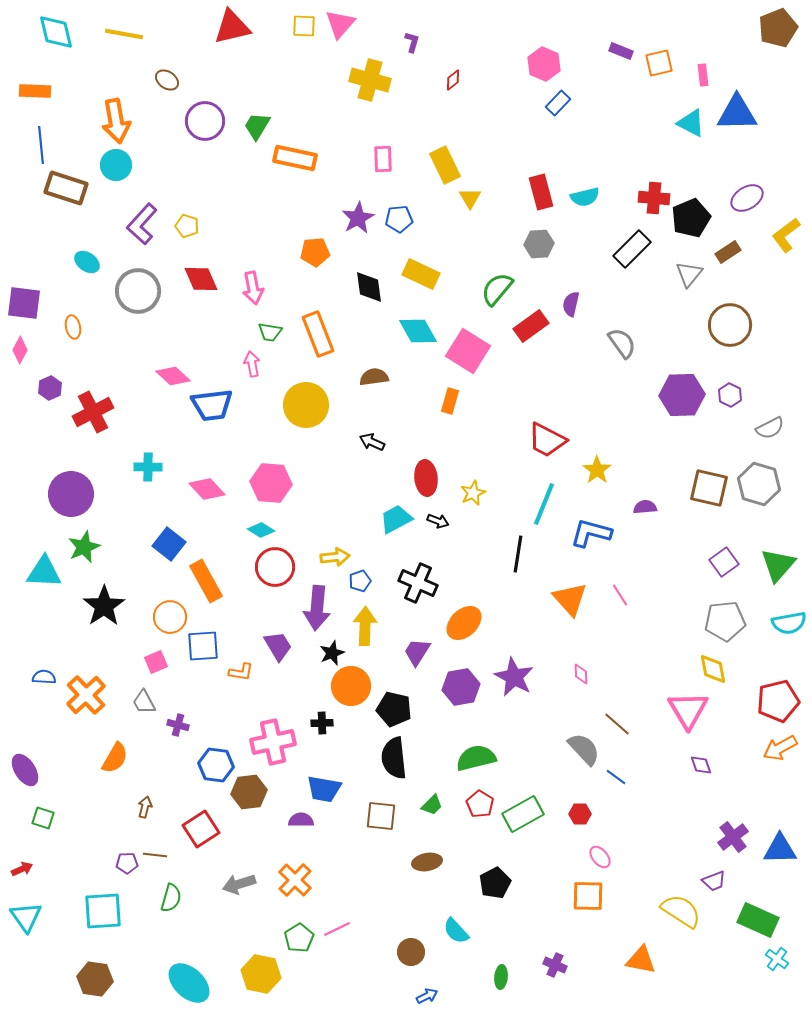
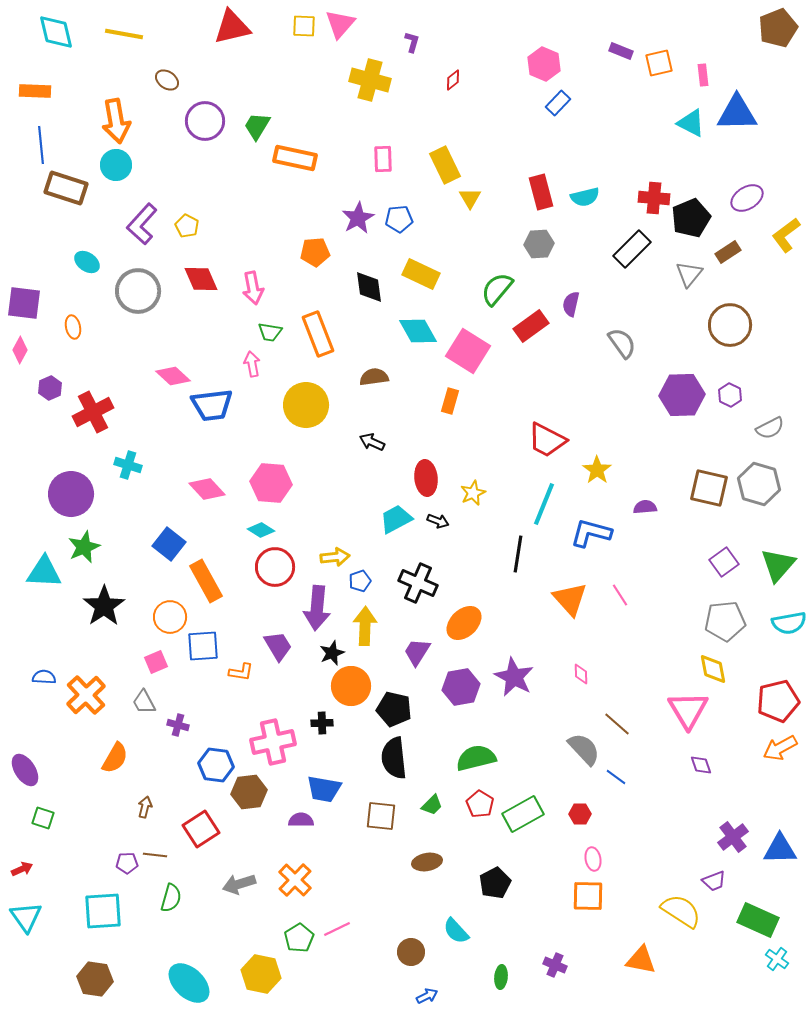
yellow pentagon at (187, 226): rotated 10 degrees clockwise
cyan cross at (148, 467): moved 20 px left, 2 px up; rotated 16 degrees clockwise
pink ellipse at (600, 857): moved 7 px left, 2 px down; rotated 30 degrees clockwise
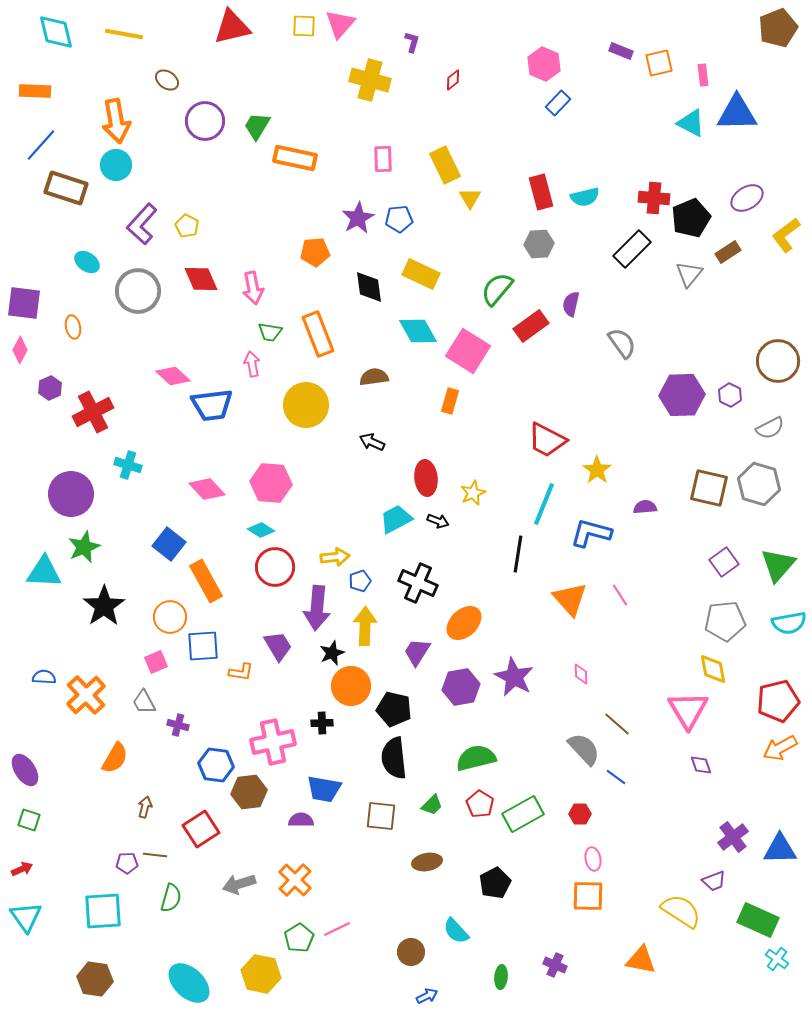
blue line at (41, 145): rotated 48 degrees clockwise
brown circle at (730, 325): moved 48 px right, 36 px down
green square at (43, 818): moved 14 px left, 2 px down
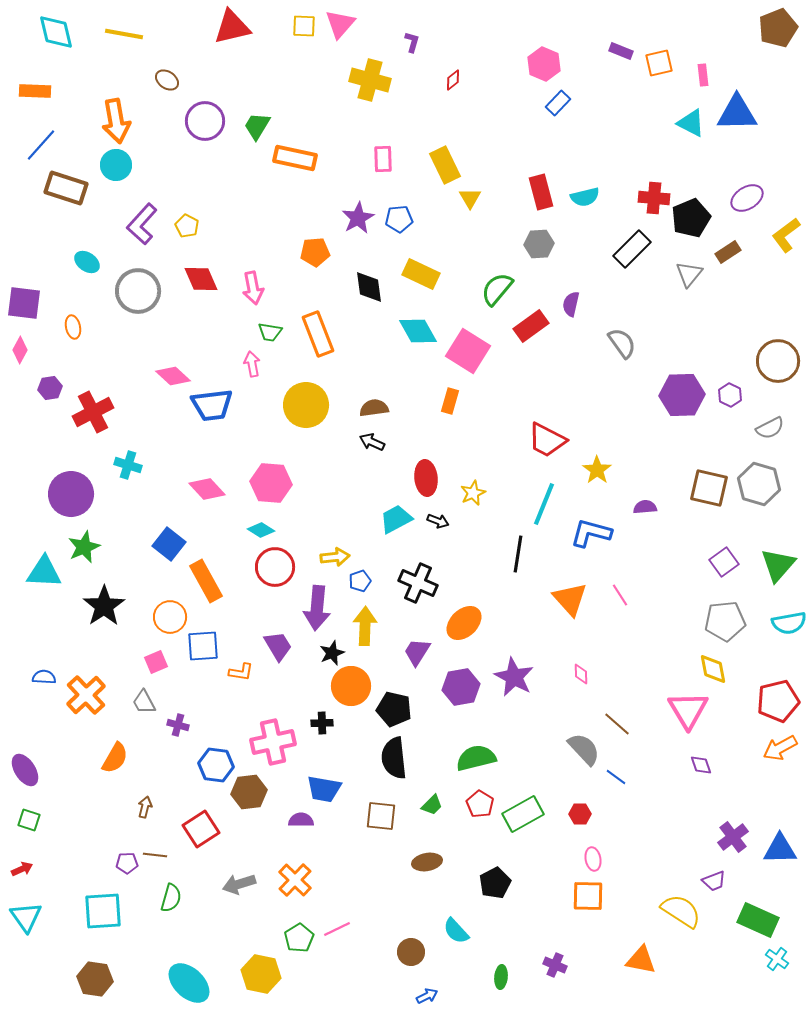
brown semicircle at (374, 377): moved 31 px down
purple hexagon at (50, 388): rotated 15 degrees clockwise
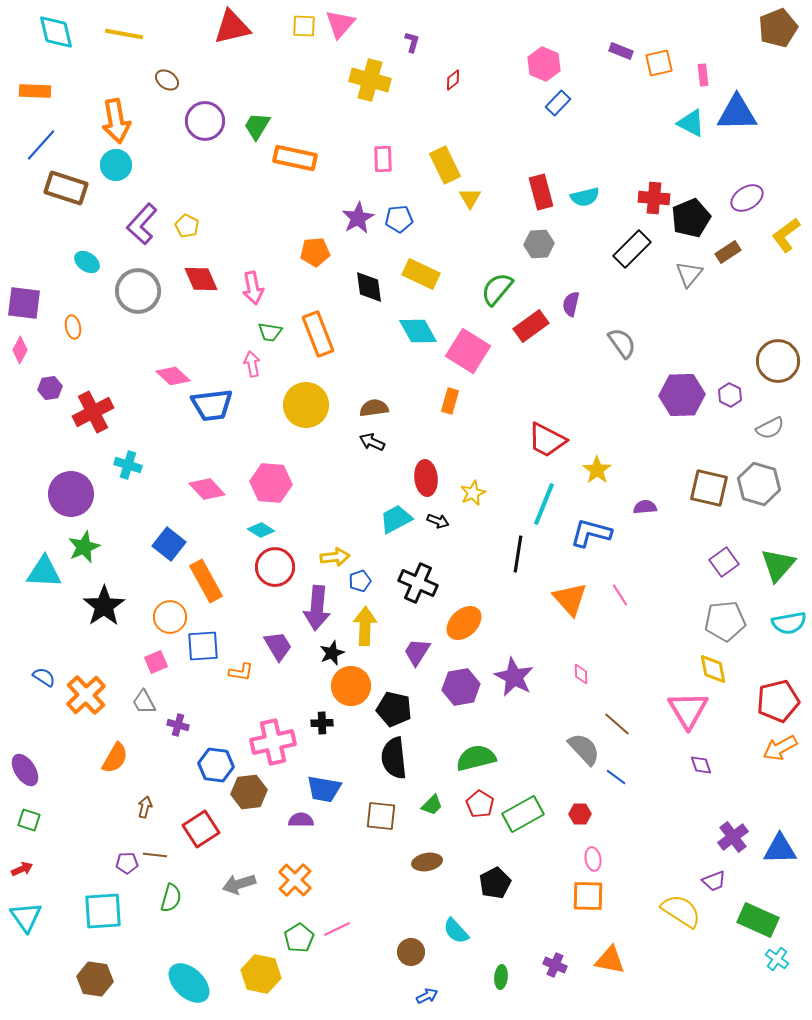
blue semicircle at (44, 677): rotated 30 degrees clockwise
orange triangle at (641, 960): moved 31 px left
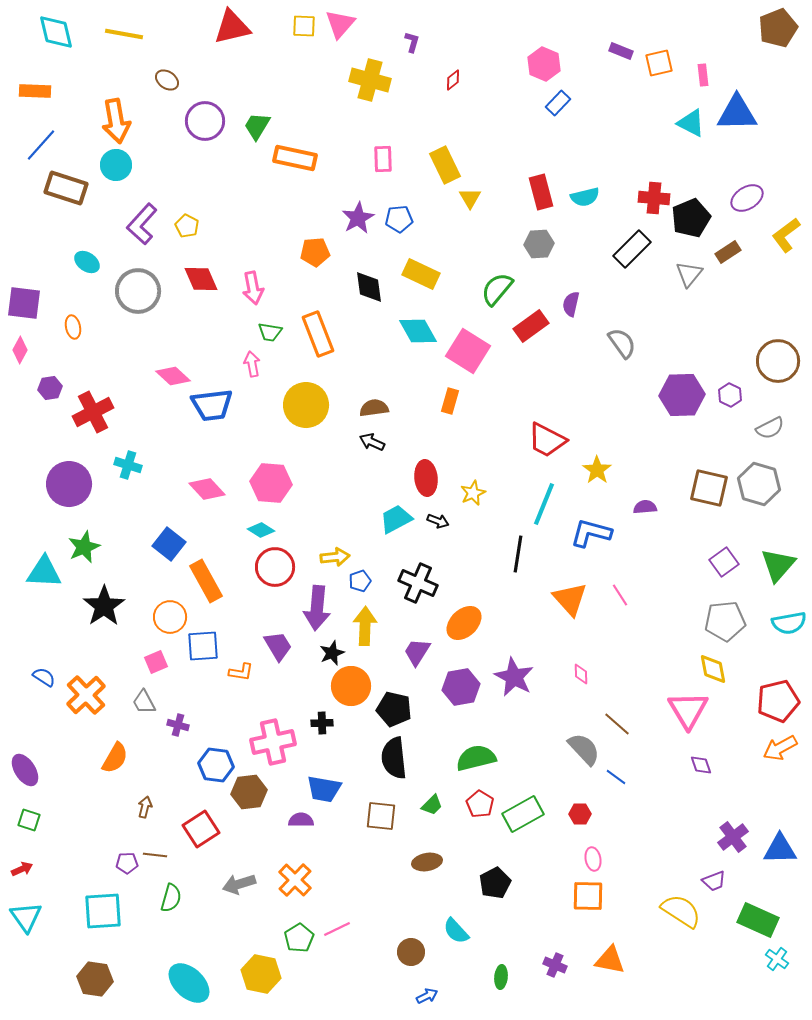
purple circle at (71, 494): moved 2 px left, 10 px up
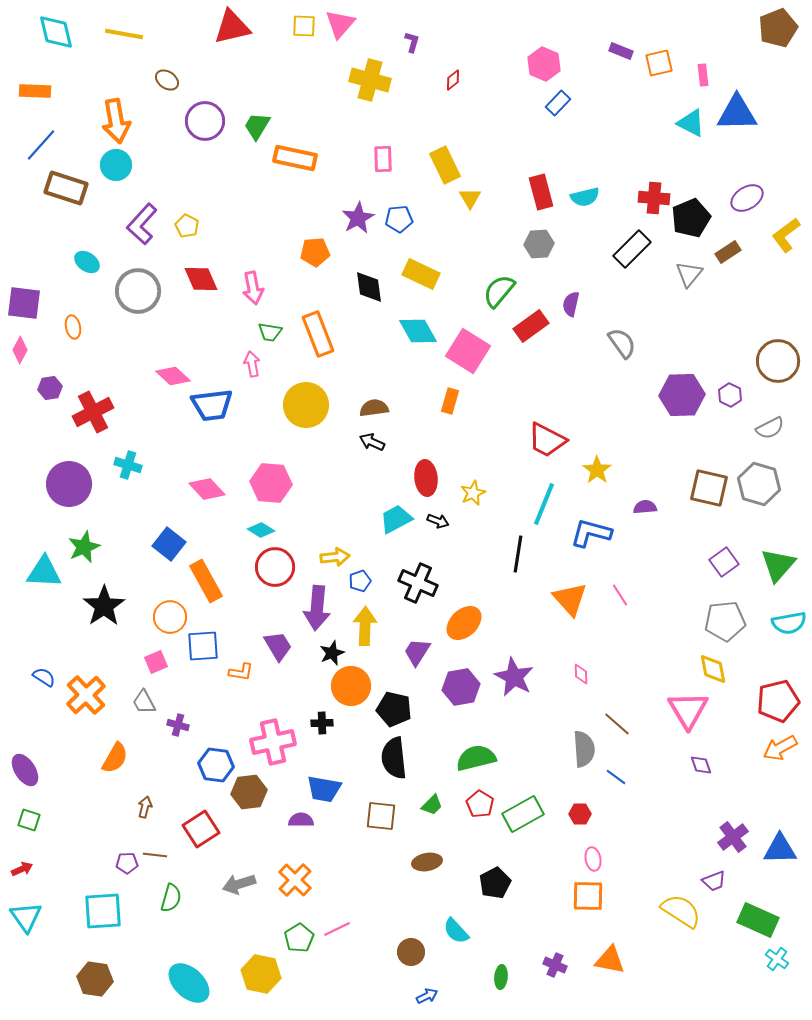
green semicircle at (497, 289): moved 2 px right, 2 px down
gray semicircle at (584, 749): rotated 39 degrees clockwise
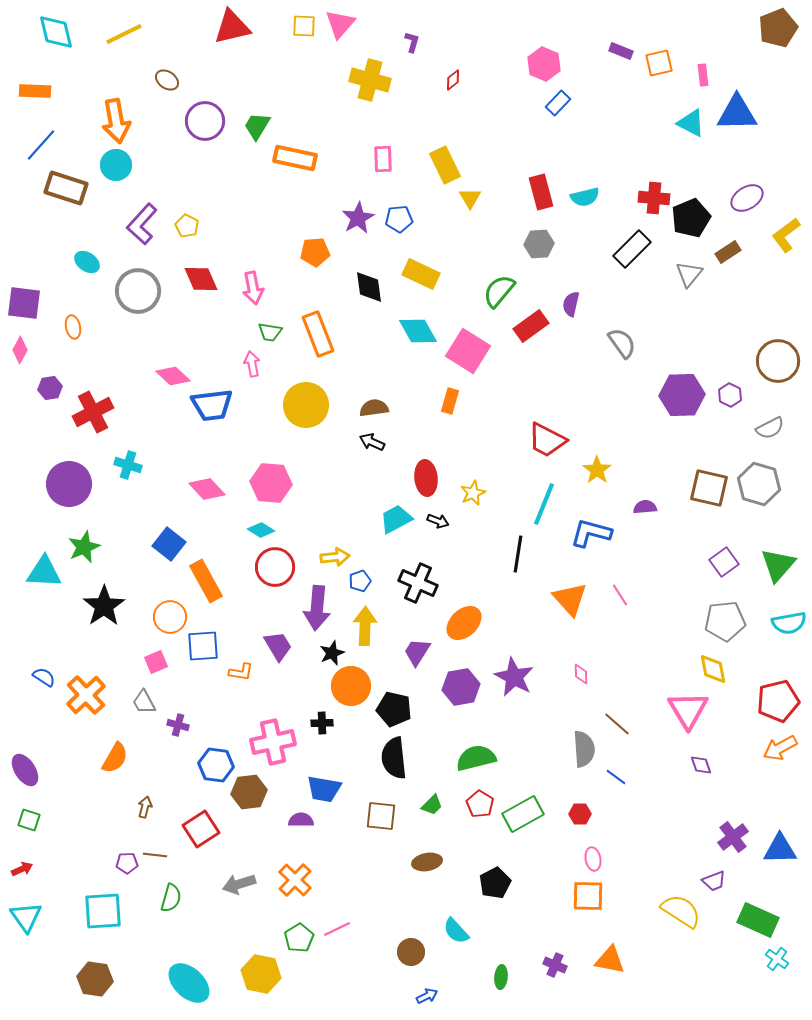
yellow line at (124, 34): rotated 36 degrees counterclockwise
